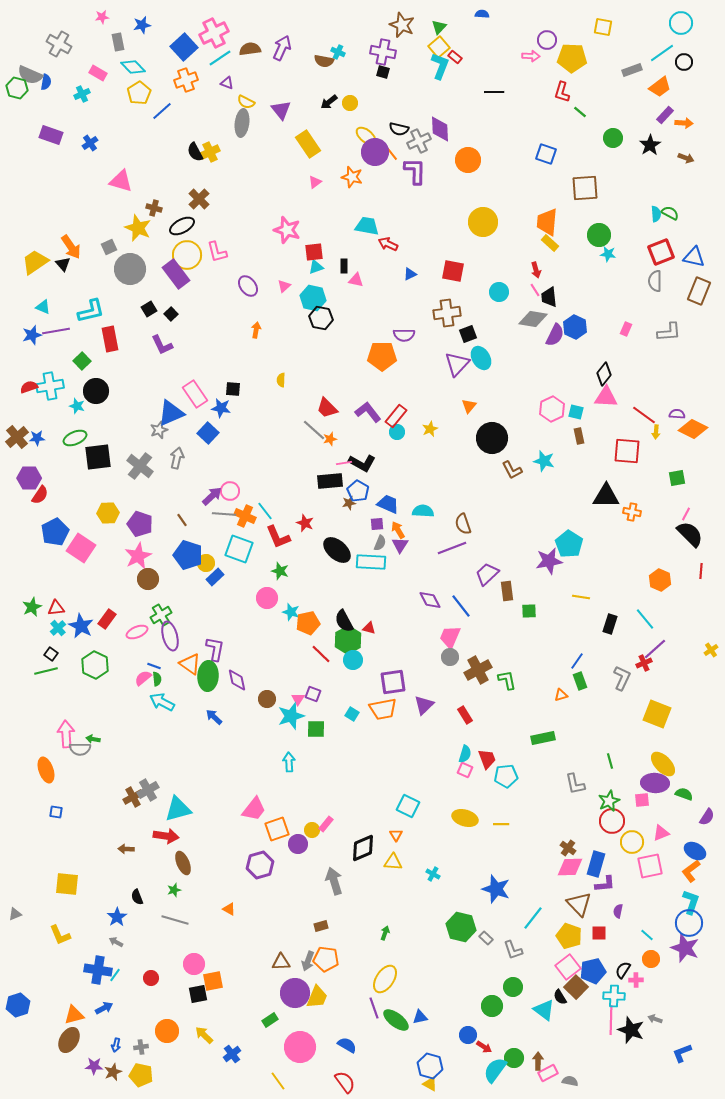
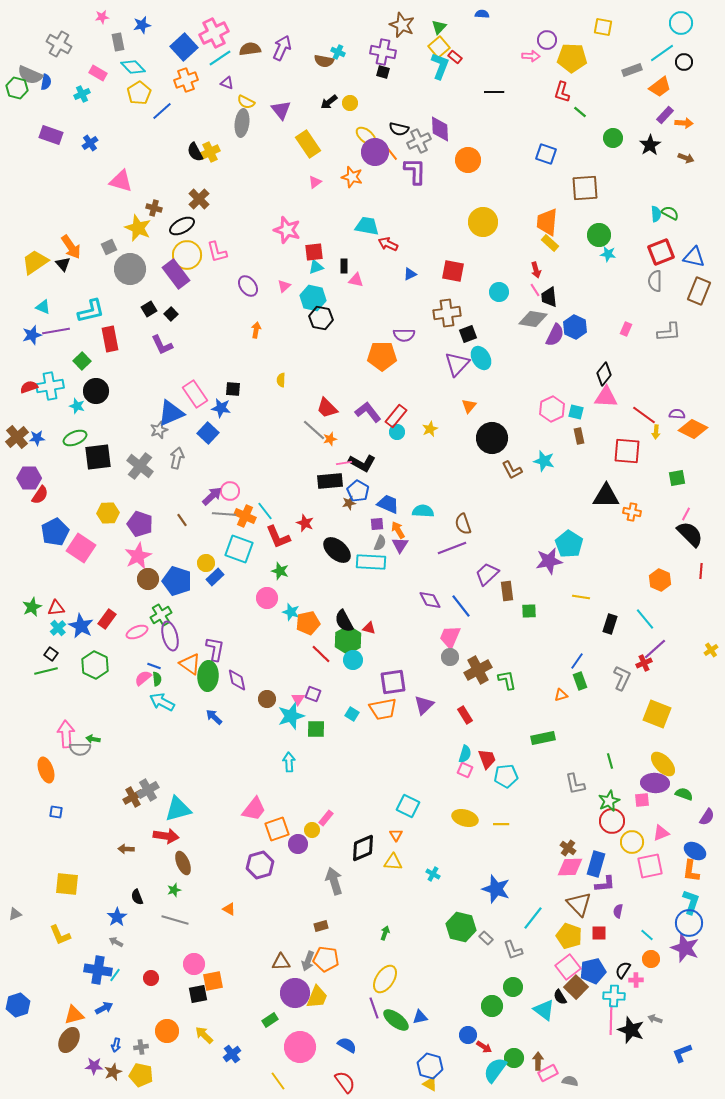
blue pentagon at (188, 555): moved 11 px left, 26 px down
pink rectangle at (326, 824): moved 6 px up
orange L-shape at (691, 871): rotated 45 degrees counterclockwise
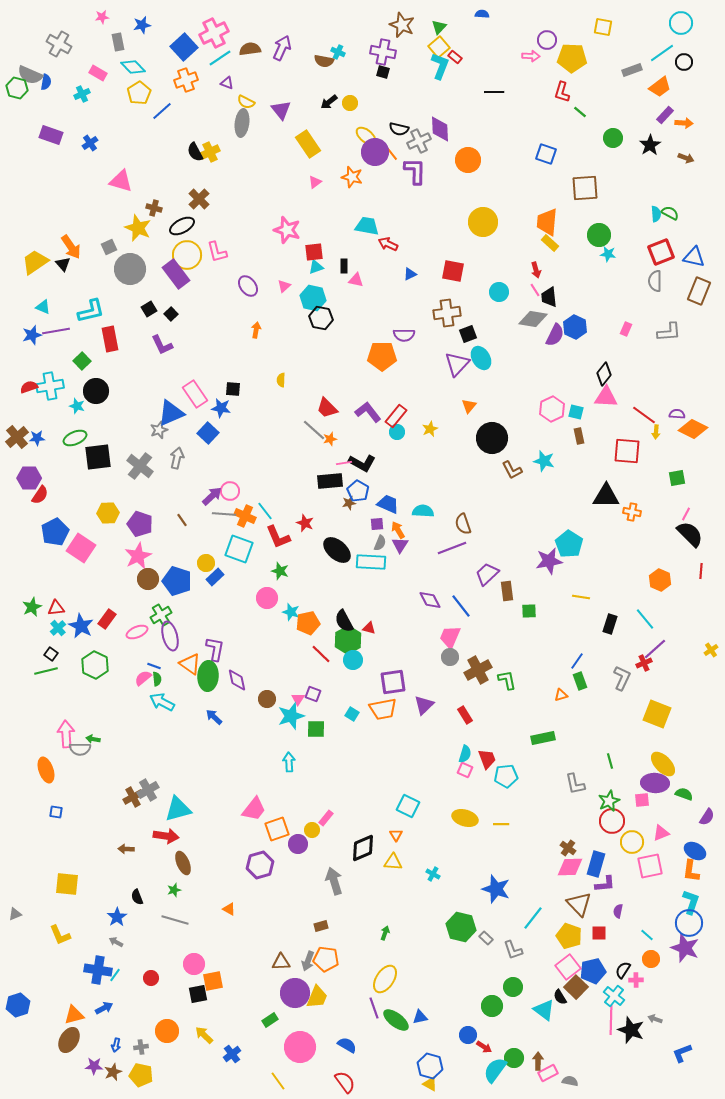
cyan cross at (614, 996): rotated 35 degrees clockwise
